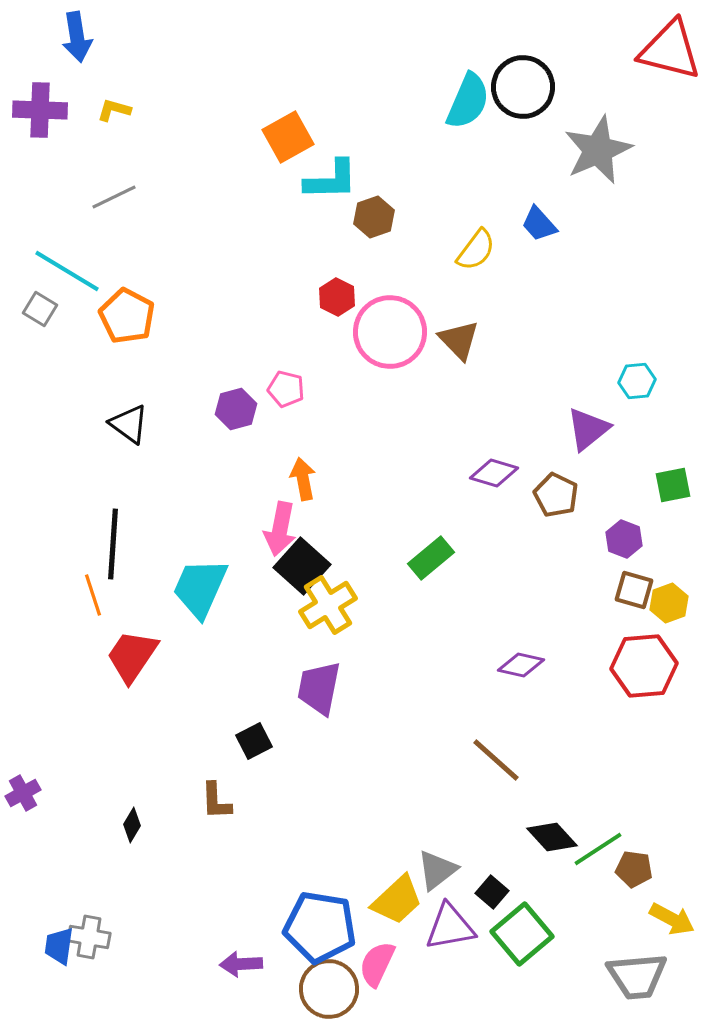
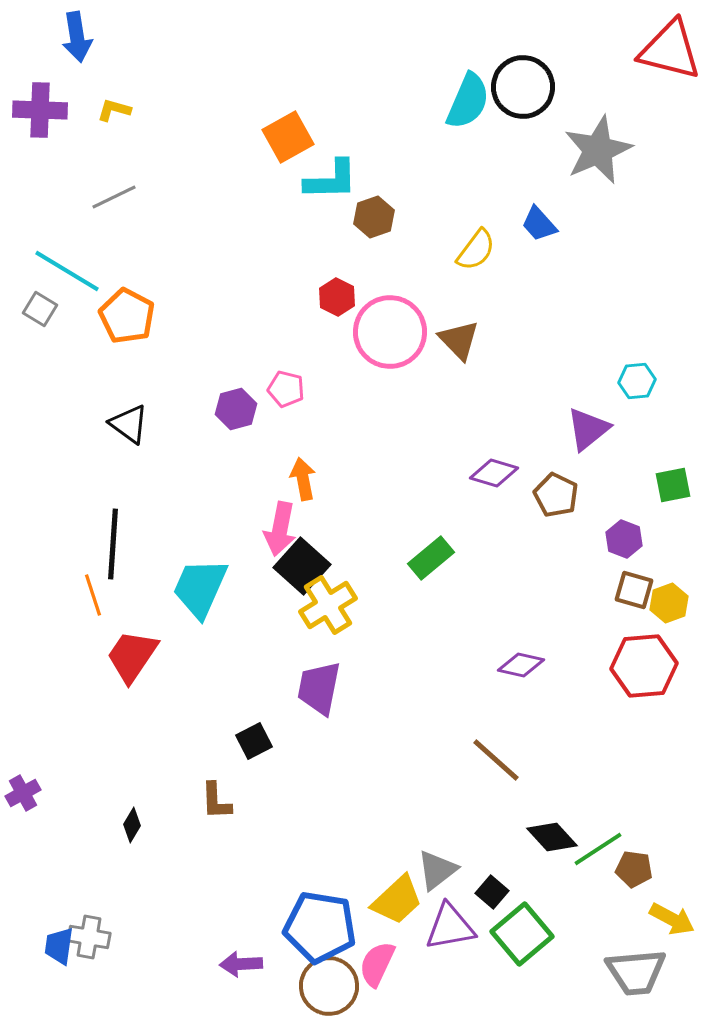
gray trapezoid at (637, 976): moved 1 px left, 4 px up
brown circle at (329, 989): moved 3 px up
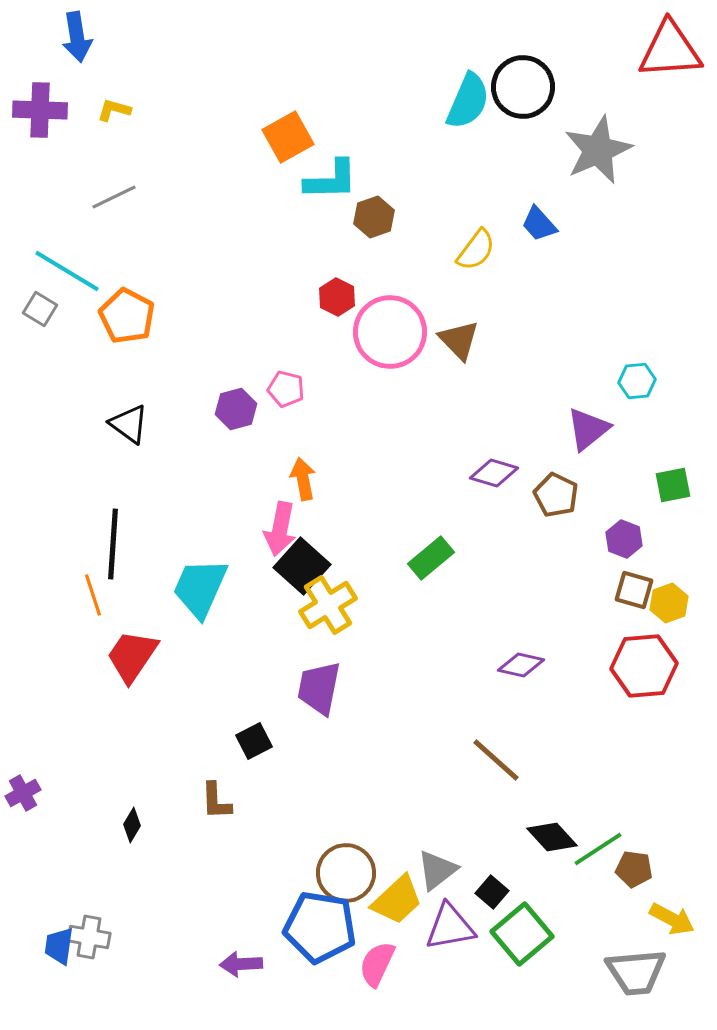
red triangle at (670, 50): rotated 18 degrees counterclockwise
brown circle at (329, 986): moved 17 px right, 113 px up
